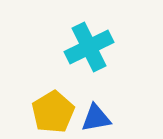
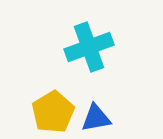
cyan cross: rotated 6 degrees clockwise
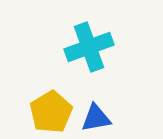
yellow pentagon: moved 2 px left
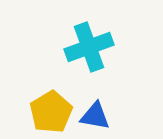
blue triangle: moved 1 px left, 2 px up; rotated 20 degrees clockwise
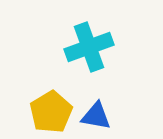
blue triangle: moved 1 px right
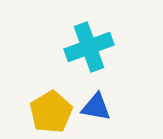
blue triangle: moved 9 px up
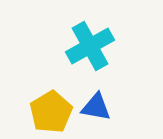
cyan cross: moved 1 px right, 1 px up; rotated 9 degrees counterclockwise
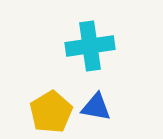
cyan cross: rotated 21 degrees clockwise
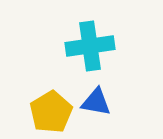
blue triangle: moved 5 px up
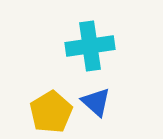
blue triangle: rotated 32 degrees clockwise
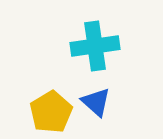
cyan cross: moved 5 px right
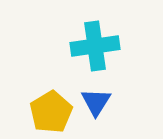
blue triangle: rotated 20 degrees clockwise
